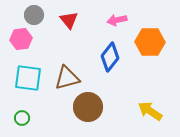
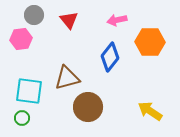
cyan square: moved 1 px right, 13 px down
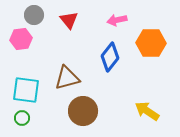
orange hexagon: moved 1 px right, 1 px down
cyan square: moved 3 px left, 1 px up
brown circle: moved 5 px left, 4 px down
yellow arrow: moved 3 px left
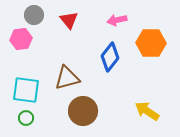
green circle: moved 4 px right
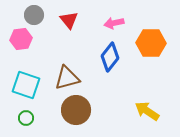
pink arrow: moved 3 px left, 3 px down
cyan square: moved 5 px up; rotated 12 degrees clockwise
brown circle: moved 7 px left, 1 px up
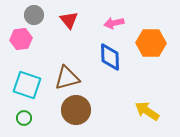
blue diamond: rotated 40 degrees counterclockwise
cyan square: moved 1 px right
green circle: moved 2 px left
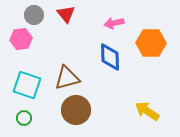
red triangle: moved 3 px left, 6 px up
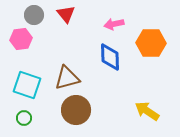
pink arrow: moved 1 px down
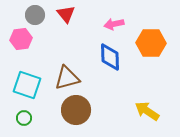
gray circle: moved 1 px right
